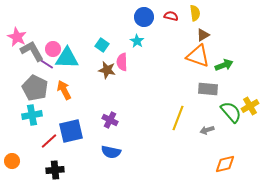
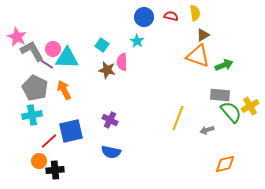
gray rectangle: moved 12 px right, 6 px down
orange circle: moved 27 px right
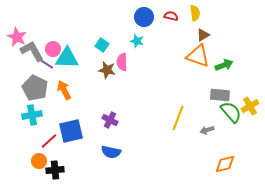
cyan star: rotated 16 degrees counterclockwise
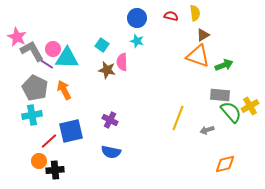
blue circle: moved 7 px left, 1 px down
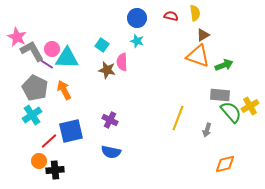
pink circle: moved 1 px left
cyan cross: rotated 24 degrees counterclockwise
gray arrow: rotated 56 degrees counterclockwise
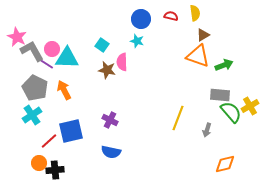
blue circle: moved 4 px right, 1 px down
orange circle: moved 2 px down
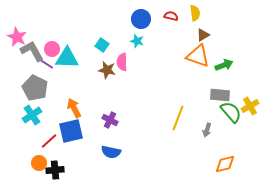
orange arrow: moved 10 px right, 18 px down
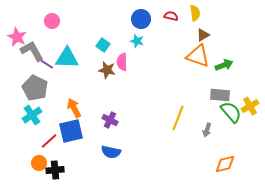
cyan square: moved 1 px right
pink circle: moved 28 px up
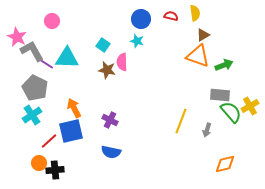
yellow line: moved 3 px right, 3 px down
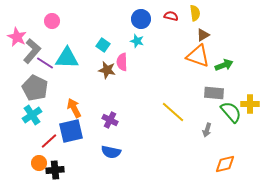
gray L-shape: rotated 70 degrees clockwise
gray rectangle: moved 6 px left, 2 px up
yellow cross: moved 2 px up; rotated 30 degrees clockwise
yellow line: moved 8 px left, 9 px up; rotated 70 degrees counterclockwise
